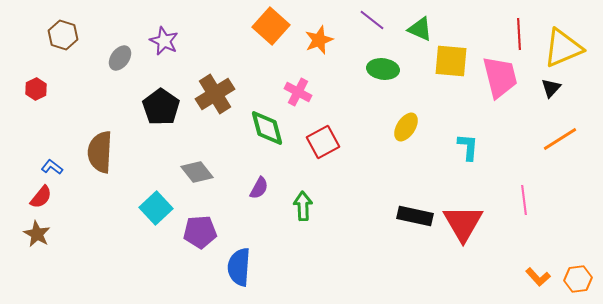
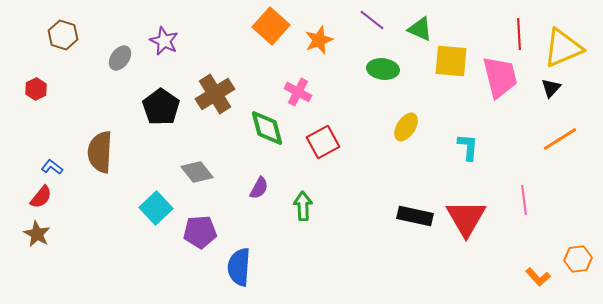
red triangle: moved 3 px right, 5 px up
orange hexagon: moved 20 px up
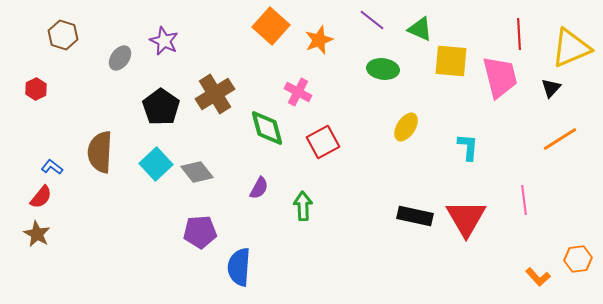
yellow triangle: moved 8 px right
cyan square: moved 44 px up
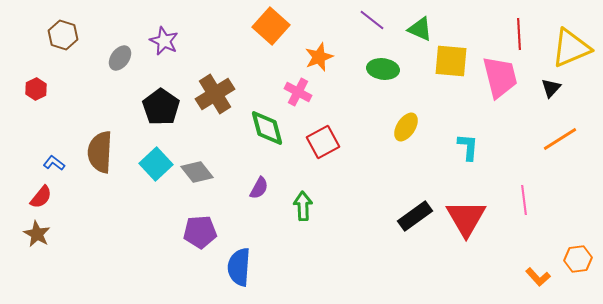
orange star: moved 17 px down
blue L-shape: moved 2 px right, 4 px up
black rectangle: rotated 48 degrees counterclockwise
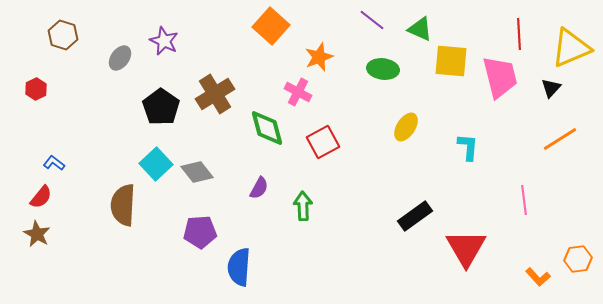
brown semicircle: moved 23 px right, 53 px down
red triangle: moved 30 px down
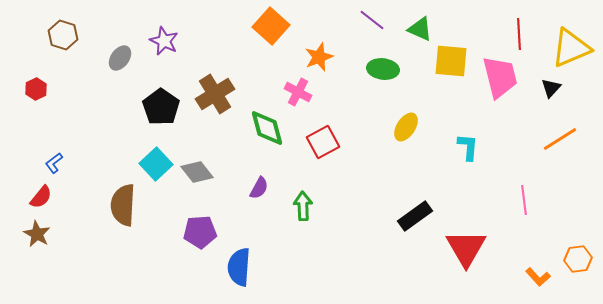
blue L-shape: rotated 75 degrees counterclockwise
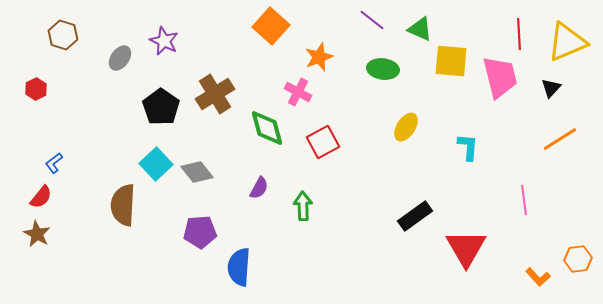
yellow triangle: moved 4 px left, 6 px up
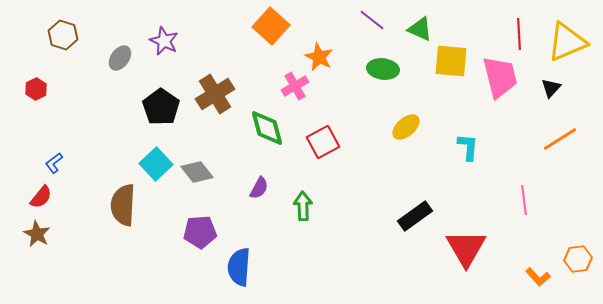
orange star: rotated 24 degrees counterclockwise
pink cross: moved 3 px left, 6 px up; rotated 32 degrees clockwise
yellow ellipse: rotated 16 degrees clockwise
